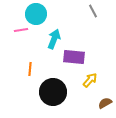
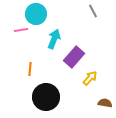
purple rectangle: rotated 55 degrees counterclockwise
yellow arrow: moved 2 px up
black circle: moved 7 px left, 5 px down
brown semicircle: rotated 40 degrees clockwise
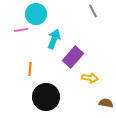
purple rectangle: moved 1 px left
yellow arrow: rotated 56 degrees clockwise
brown semicircle: moved 1 px right
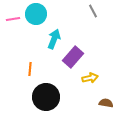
pink line: moved 8 px left, 11 px up
yellow arrow: rotated 21 degrees counterclockwise
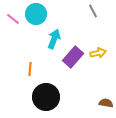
pink line: rotated 48 degrees clockwise
yellow arrow: moved 8 px right, 25 px up
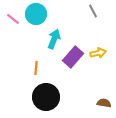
orange line: moved 6 px right, 1 px up
brown semicircle: moved 2 px left
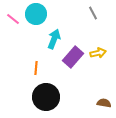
gray line: moved 2 px down
